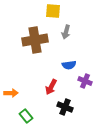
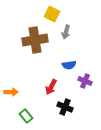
yellow square: moved 1 px left, 3 px down; rotated 21 degrees clockwise
orange arrow: moved 1 px up
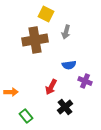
yellow square: moved 6 px left
black cross: rotated 28 degrees clockwise
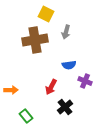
orange arrow: moved 2 px up
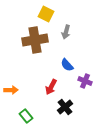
blue semicircle: moved 2 px left; rotated 56 degrees clockwise
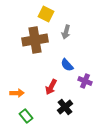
orange arrow: moved 6 px right, 3 px down
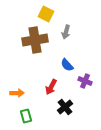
green rectangle: rotated 24 degrees clockwise
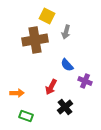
yellow square: moved 1 px right, 2 px down
green rectangle: rotated 56 degrees counterclockwise
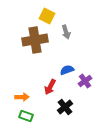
gray arrow: rotated 32 degrees counterclockwise
blue semicircle: moved 5 px down; rotated 112 degrees clockwise
purple cross: rotated 32 degrees clockwise
red arrow: moved 1 px left
orange arrow: moved 5 px right, 4 px down
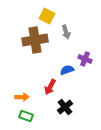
purple cross: moved 22 px up; rotated 32 degrees counterclockwise
